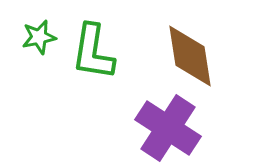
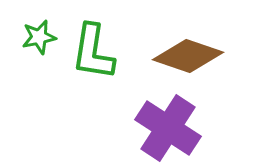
brown diamond: moved 2 px left; rotated 62 degrees counterclockwise
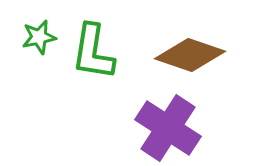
brown diamond: moved 2 px right, 1 px up
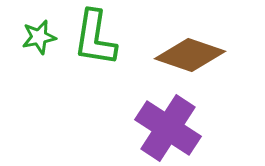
green L-shape: moved 2 px right, 14 px up
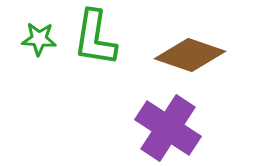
green star: moved 2 px down; rotated 16 degrees clockwise
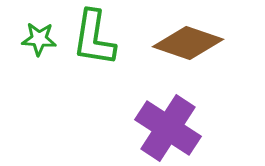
green L-shape: moved 1 px left
brown diamond: moved 2 px left, 12 px up
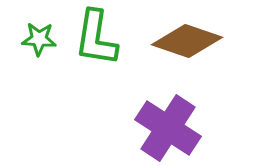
green L-shape: moved 2 px right
brown diamond: moved 1 px left, 2 px up
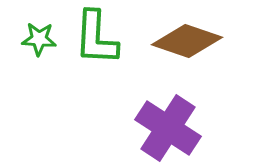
green L-shape: rotated 6 degrees counterclockwise
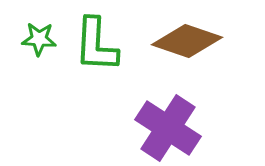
green L-shape: moved 7 px down
